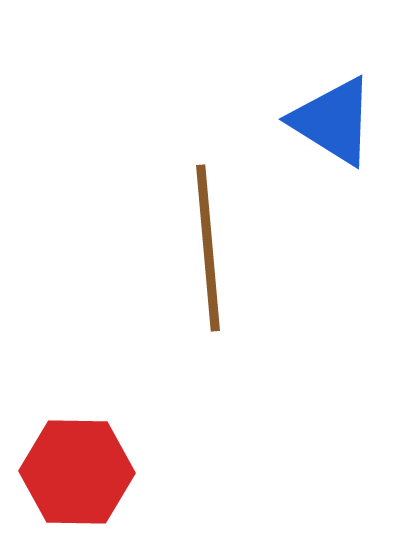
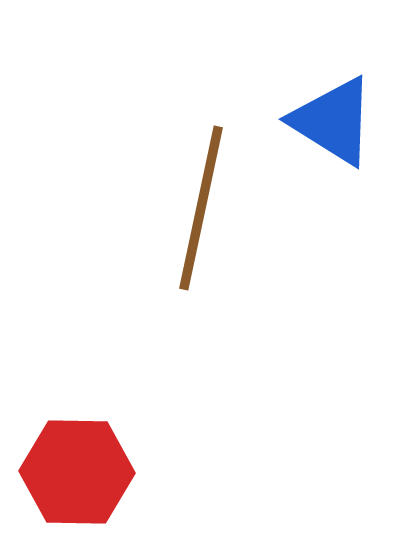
brown line: moved 7 px left, 40 px up; rotated 17 degrees clockwise
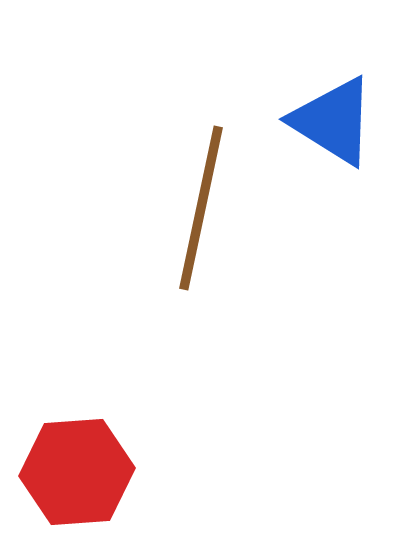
red hexagon: rotated 5 degrees counterclockwise
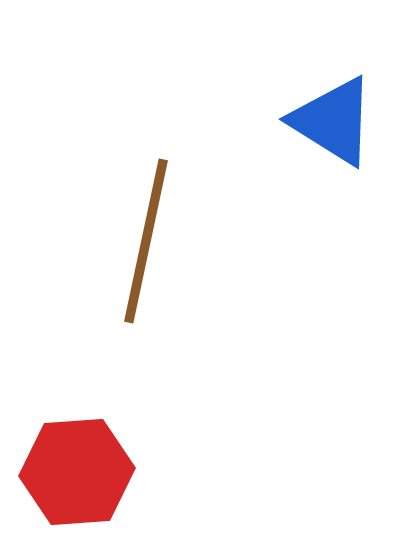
brown line: moved 55 px left, 33 px down
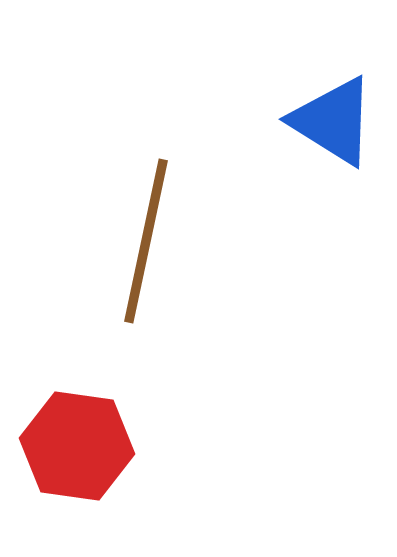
red hexagon: moved 26 px up; rotated 12 degrees clockwise
